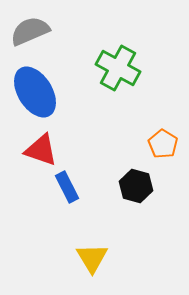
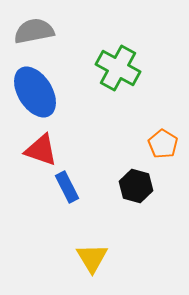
gray semicircle: moved 4 px right; rotated 12 degrees clockwise
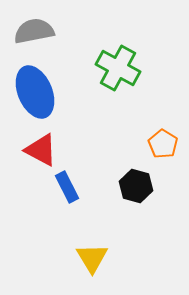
blue ellipse: rotated 9 degrees clockwise
red triangle: rotated 9 degrees clockwise
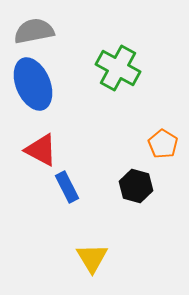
blue ellipse: moved 2 px left, 8 px up
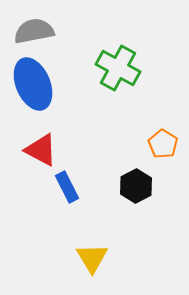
black hexagon: rotated 16 degrees clockwise
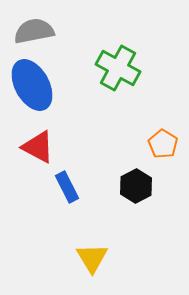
blue ellipse: moved 1 px left, 1 px down; rotated 6 degrees counterclockwise
red triangle: moved 3 px left, 3 px up
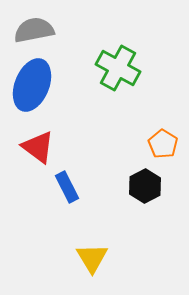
gray semicircle: moved 1 px up
blue ellipse: rotated 51 degrees clockwise
red triangle: rotated 9 degrees clockwise
black hexagon: moved 9 px right
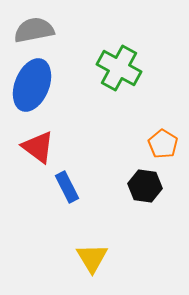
green cross: moved 1 px right
black hexagon: rotated 24 degrees counterclockwise
